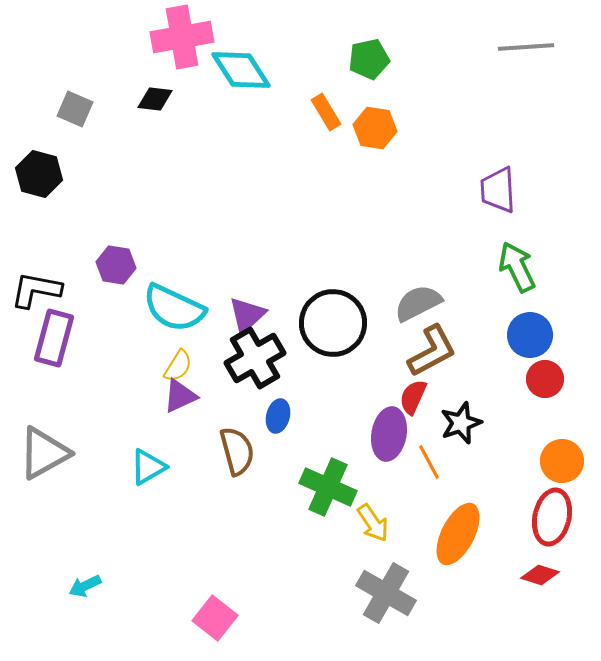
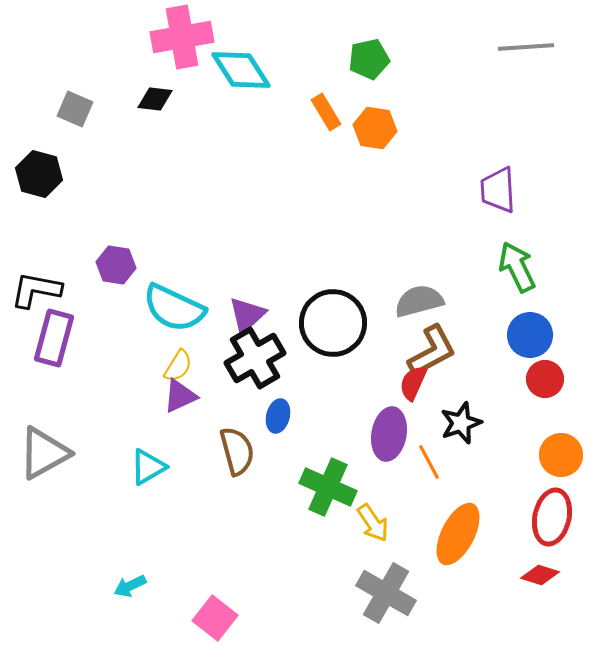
gray semicircle at (418, 303): moved 1 px right, 2 px up; rotated 12 degrees clockwise
red semicircle at (413, 397): moved 14 px up
orange circle at (562, 461): moved 1 px left, 6 px up
cyan arrow at (85, 586): moved 45 px right
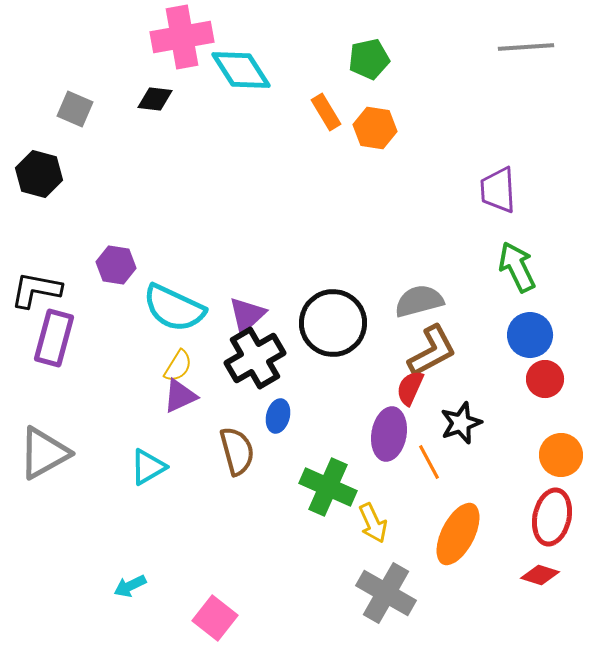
red semicircle at (413, 383): moved 3 px left, 5 px down
yellow arrow at (373, 523): rotated 9 degrees clockwise
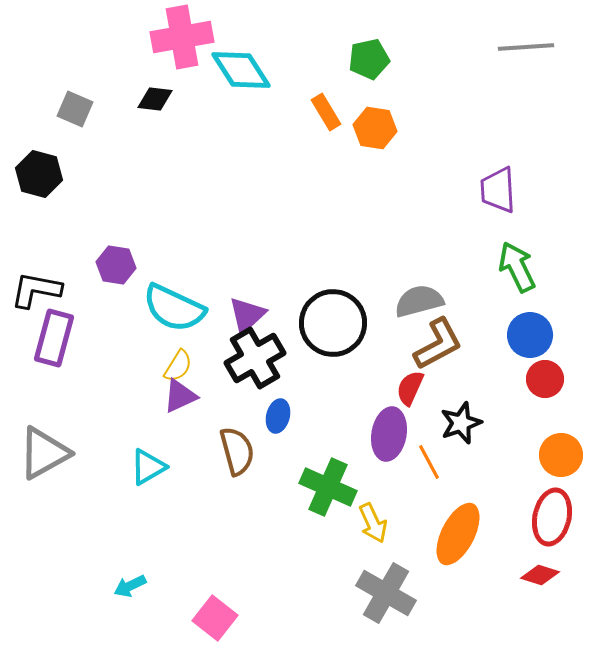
brown L-shape at (432, 351): moved 6 px right, 7 px up
